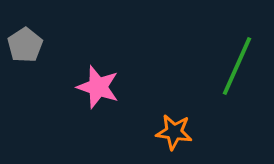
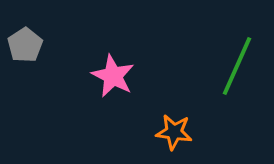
pink star: moved 15 px right, 11 px up; rotated 9 degrees clockwise
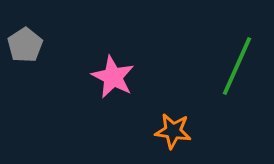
pink star: moved 1 px down
orange star: moved 1 px left, 1 px up
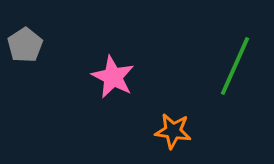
green line: moved 2 px left
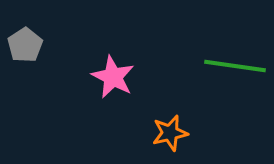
green line: rotated 74 degrees clockwise
orange star: moved 3 px left, 2 px down; rotated 21 degrees counterclockwise
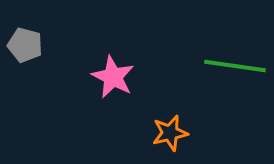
gray pentagon: rotated 24 degrees counterclockwise
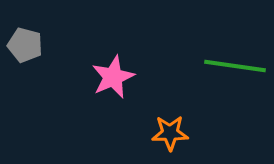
pink star: rotated 21 degrees clockwise
orange star: rotated 12 degrees clockwise
